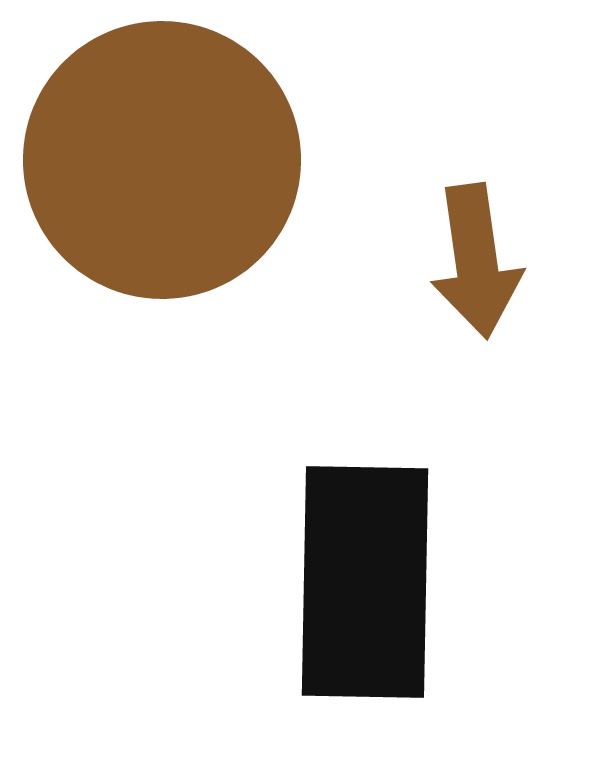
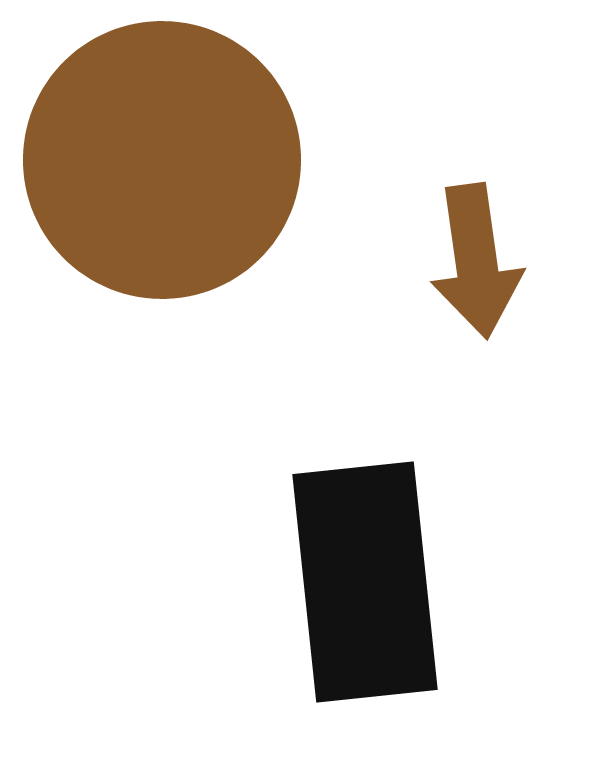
black rectangle: rotated 7 degrees counterclockwise
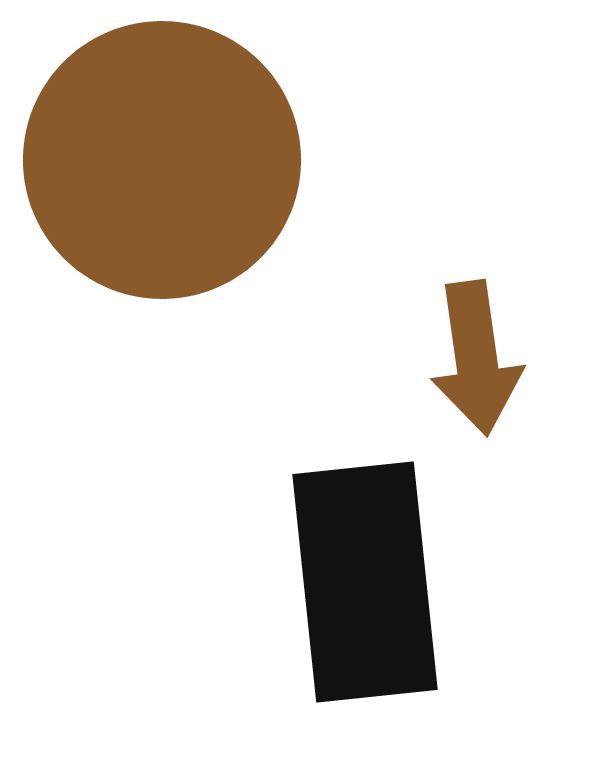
brown arrow: moved 97 px down
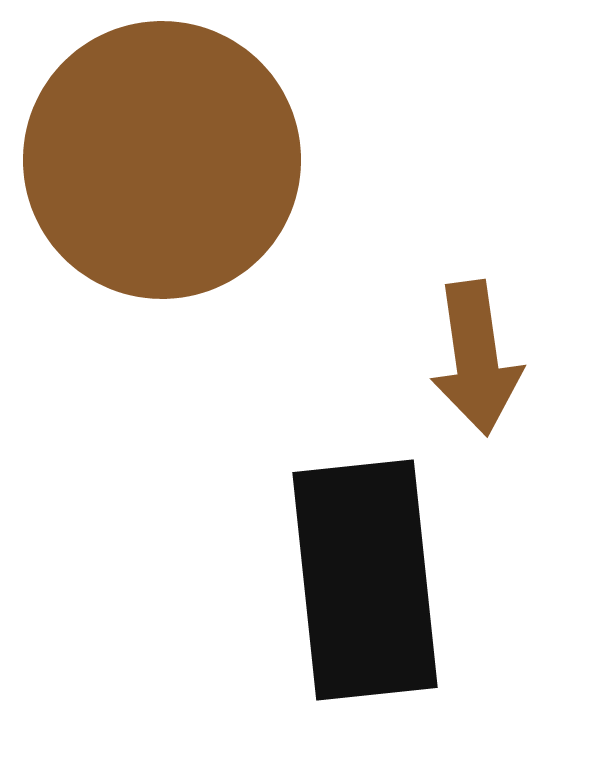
black rectangle: moved 2 px up
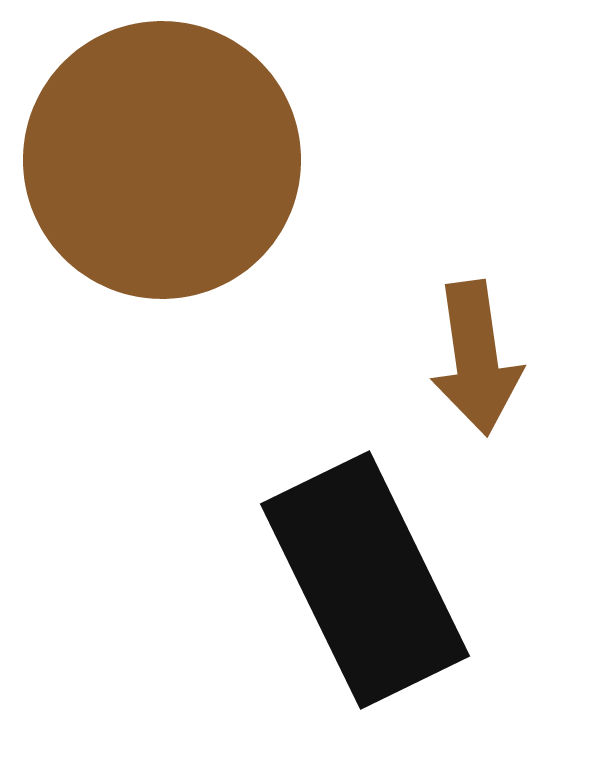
black rectangle: rotated 20 degrees counterclockwise
